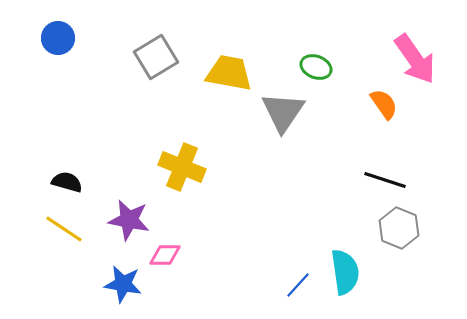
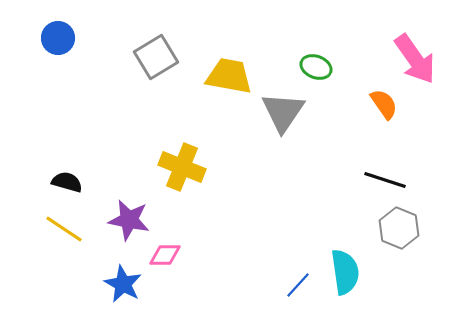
yellow trapezoid: moved 3 px down
blue star: rotated 18 degrees clockwise
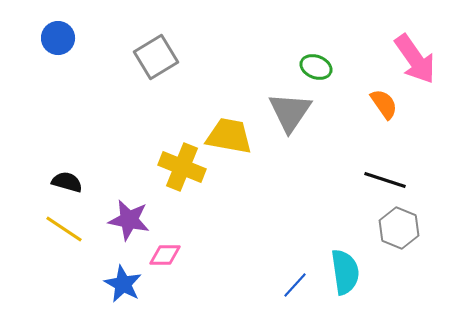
yellow trapezoid: moved 60 px down
gray triangle: moved 7 px right
blue line: moved 3 px left
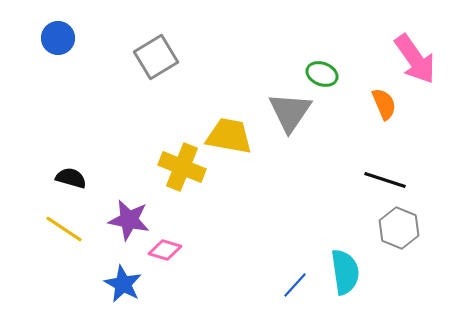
green ellipse: moved 6 px right, 7 px down
orange semicircle: rotated 12 degrees clockwise
black semicircle: moved 4 px right, 4 px up
pink diamond: moved 5 px up; rotated 16 degrees clockwise
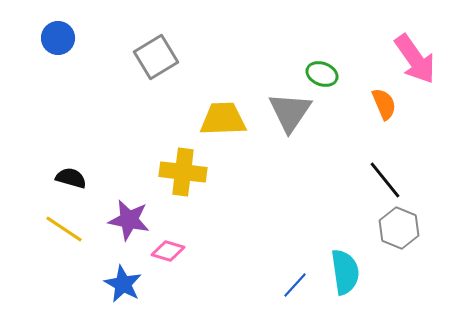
yellow trapezoid: moved 6 px left, 17 px up; rotated 12 degrees counterclockwise
yellow cross: moved 1 px right, 5 px down; rotated 15 degrees counterclockwise
black line: rotated 33 degrees clockwise
pink diamond: moved 3 px right, 1 px down
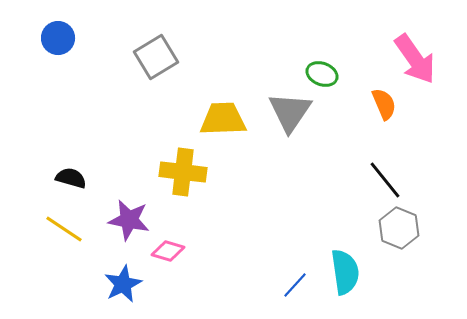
blue star: rotated 18 degrees clockwise
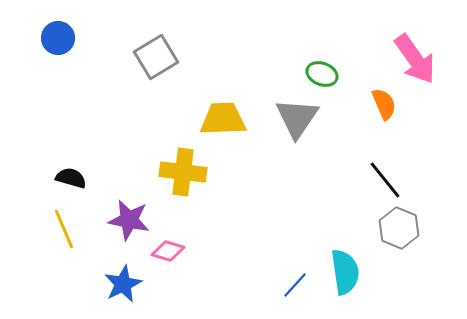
gray triangle: moved 7 px right, 6 px down
yellow line: rotated 33 degrees clockwise
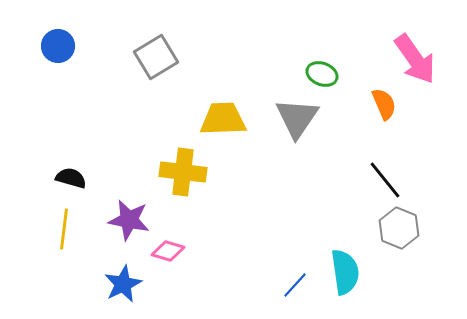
blue circle: moved 8 px down
yellow line: rotated 30 degrees clockwise
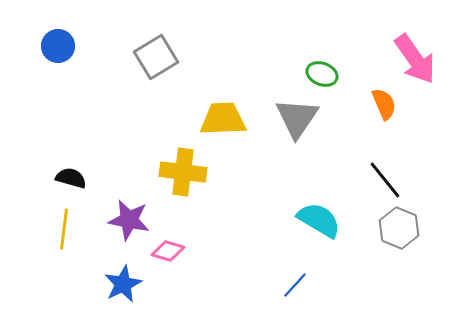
cyan semicircle: moved 26 px left, 52 px up; rotated 51 degrees counterclockwise
